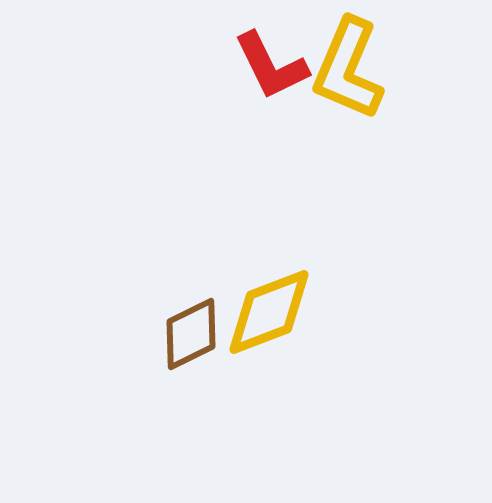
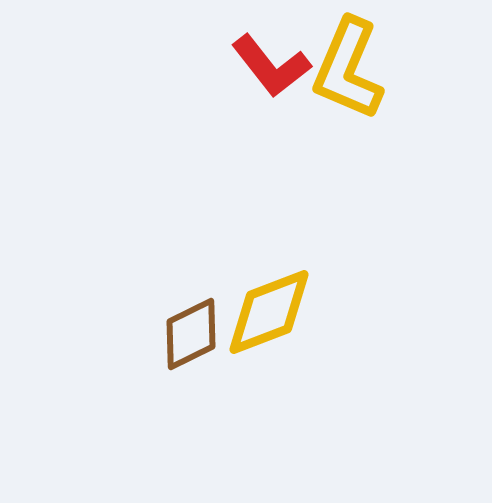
red L-shape: rotated 12 degrees counterclockwise
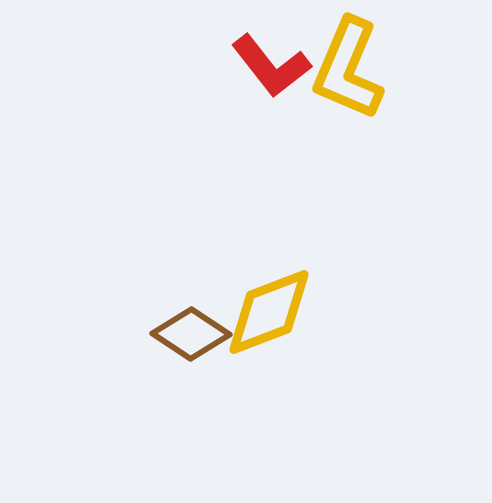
brown diamond: rotated 60 degrees clockwise
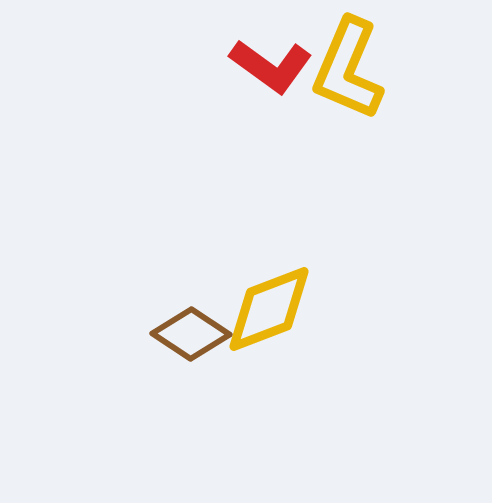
red L-shape: rotated 16 degrees counterclockwise
yellow diamond: moved 3 px up
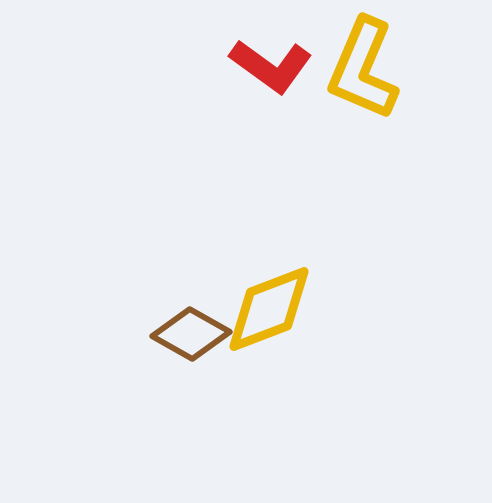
yellow L-shape: moved 15 px right
brown diamond: rotated 4 degrees counterclockwise
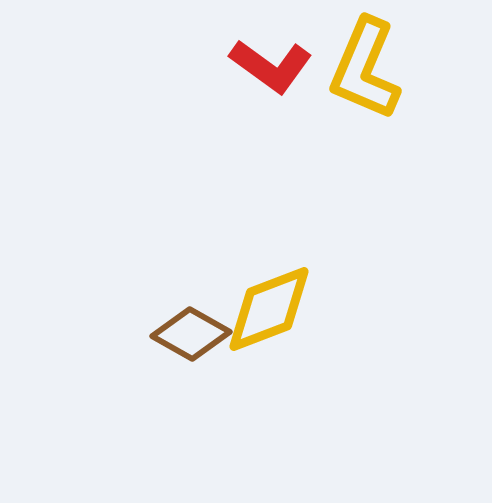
yellow L-shape: moved 2 px right
